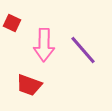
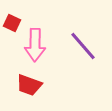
pink arrow: moved 9 px left
purple line: moved 4 px up
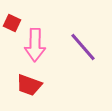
purple line: moved 1 px down
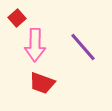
red square: moved 5 px right, 5 px up; rotated 24 degrees clockwise
red trapezoid: moved 13 px right, 2 px up
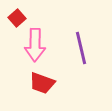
purple line: moved 2 px left, 1 px down; rotated 28 degrees clockwise
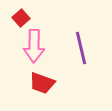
red square: moved 4 px right
pink arrow: moved 1 px left, 1 px down
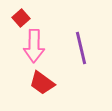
red trapezoid: rotated 16 degrees clockwise
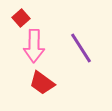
purple line: rotated 20 degrees counterclockwise
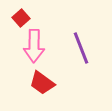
purple line: rotated 12 degrees clockwise
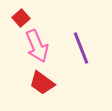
pink arrow: moved 3 px right; rotated 24 degrees counterclockwise
